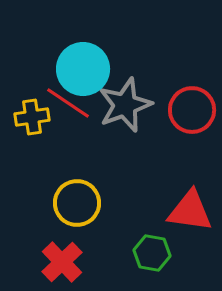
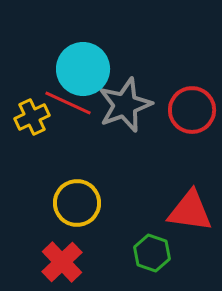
red line: rotated 9 degrees counterclockwise
yellow cross: rotated 16 degrees counterclockwise
green hexagon: rotated 9 degrees clockwise
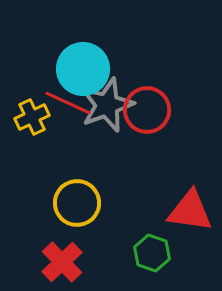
gray star: moved 18 px left
red circle: moved 45 px left
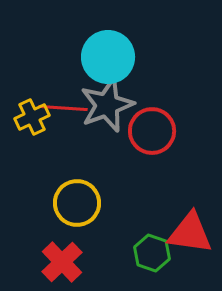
cyan circle: moved 25 px right, 12 px up
red line: moved 5 px left, 5 px down; rotated 21 degrees counterclockwise
red circle: moved 5 px right, 21 px down
red triangle: moved 22 px down
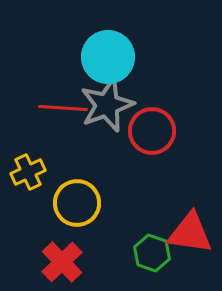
yellow cross: moved 4 px left, 55 px down
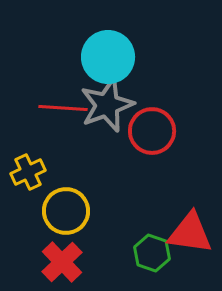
yellow circle: moved 11 px left, 8 px down
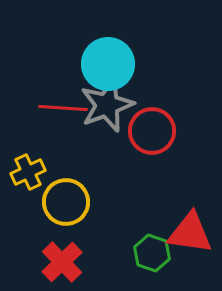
cyan circle: moved 7 px down
yellow circle: moved 9 px up
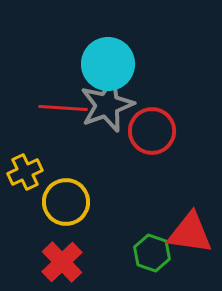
yellow cross: moved 3 px left
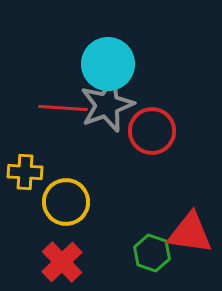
yellow cross: rotated 28 degrees clockwise
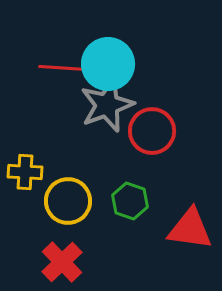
red line: moved 40 px up
yellow circle: moved 2 px right, 1 px up
red triangle: moved 4 px up
green hexagon: moved 22 px left, 52 px up
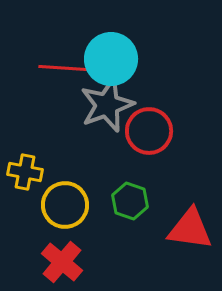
cyan circle: moved 3 px right, 5 px up
red circle: moved 3 px left
yellow cross: rotated 8 degrees clockwise
yellow circle: moved 3 px left, 4 px down
red cross: rotated 6 degrees counterclockwise
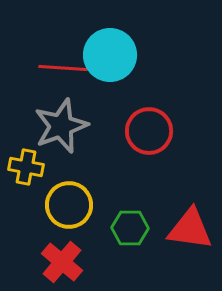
cyan circle: moved 1 px left, 4 px up
gray star: moved 46 px left, 21 px down
yellow cross: moved 1 px right, 5 px up
green hexagon: moved 27 px down; rotated 18 degrees counterclockwise
yellow circle: moved 4 px right
